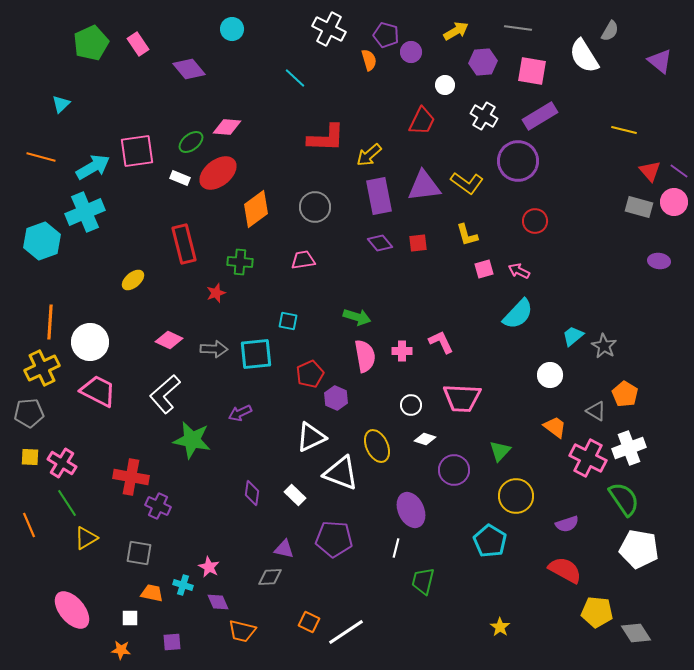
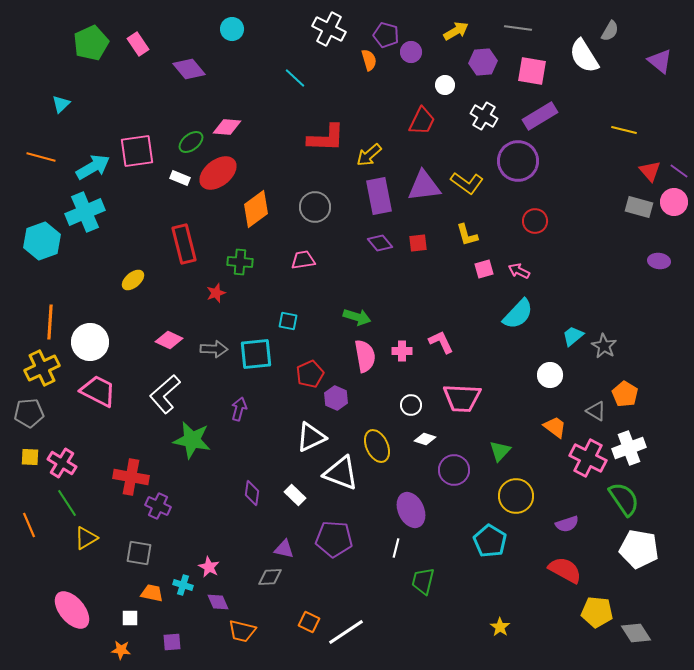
purple arrow at (240, 413): moved 1 px left, 4 px up; rotated 130 degrees clockwise
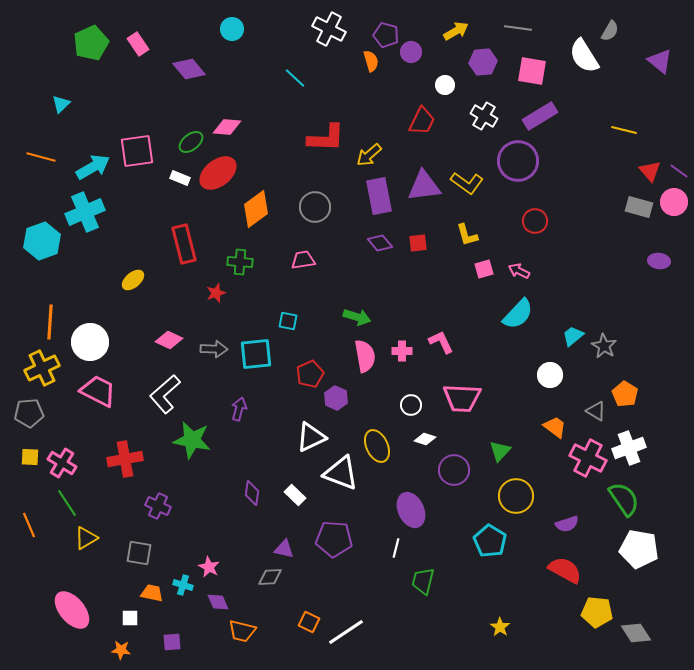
orange semicircle at (369, 60): moved 2 px right, 1 px down
red cross at (131, 477): moved 6 px left, 18 px up; rotated 20 degrees counterclockwise
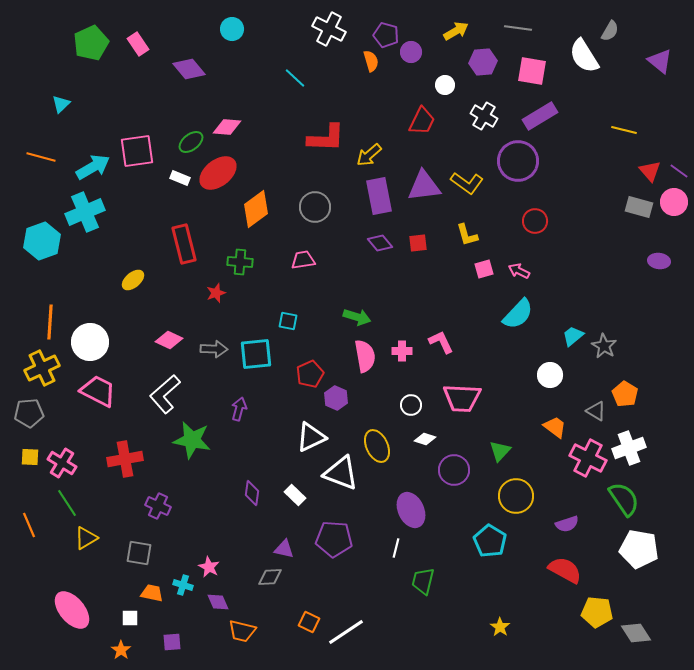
orange star at (121, 650): rotated 30 degrees clockwise
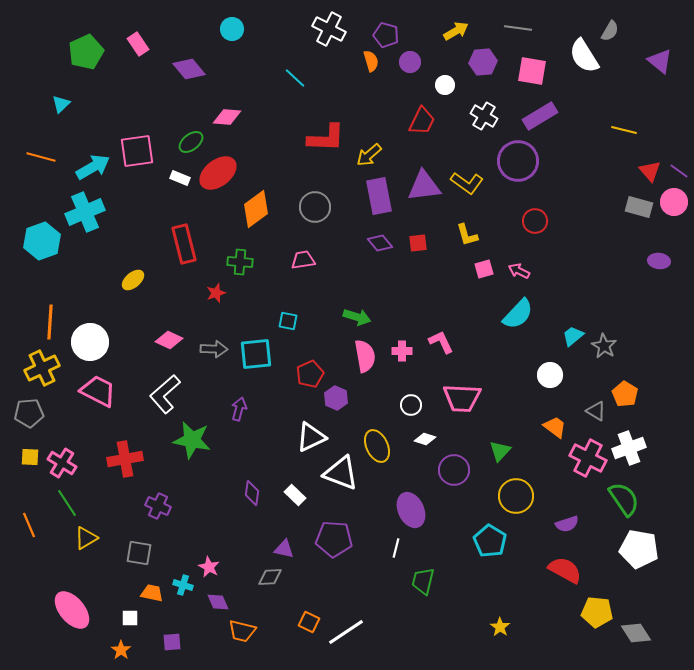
green pentagon at (91, 43): moved 5 px left, 9 px down
purple circle at (411, 52): moved 1 px left, 10 px down
pink diamond at (227, 127): moved 10 px up
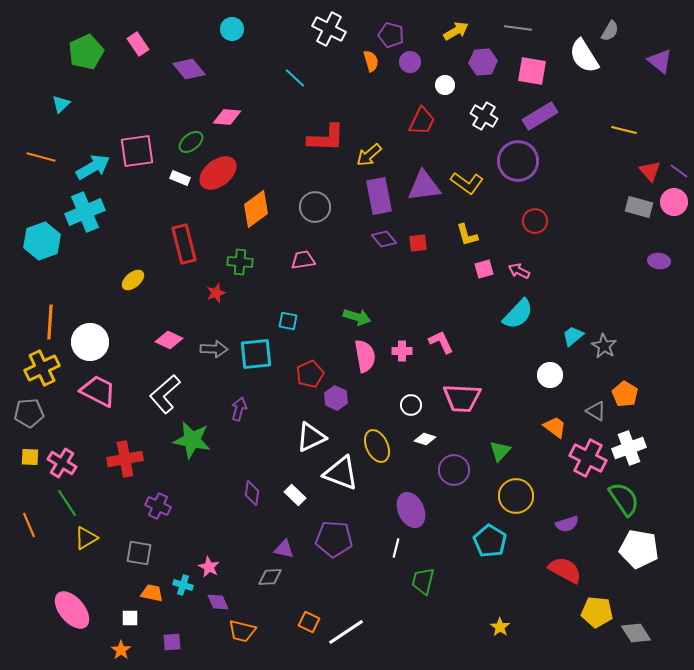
purple pentagon at (386, 35): moved 5 px right
purple diamond at (380, 243): moved 4 px right, 4 px up
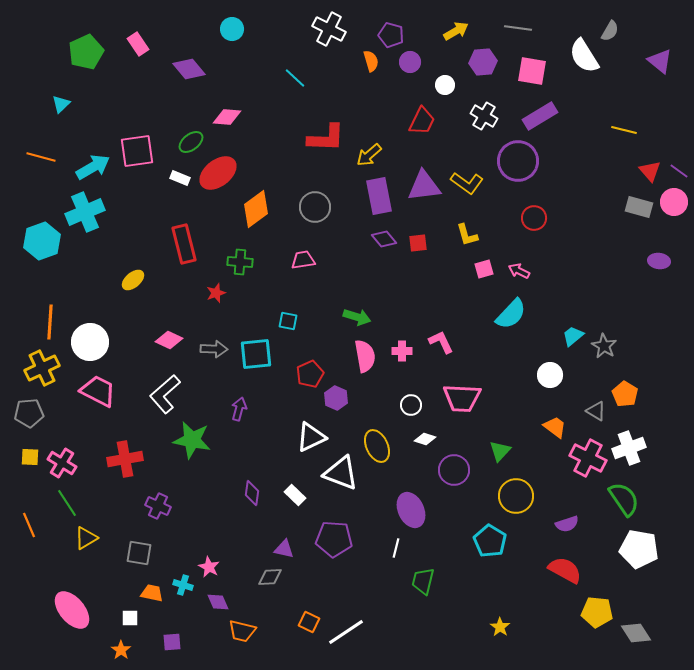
red circle at (535, 221): moved 1 px left, 3 px up
cyan semicircle at (518, 314): moved 7 px left
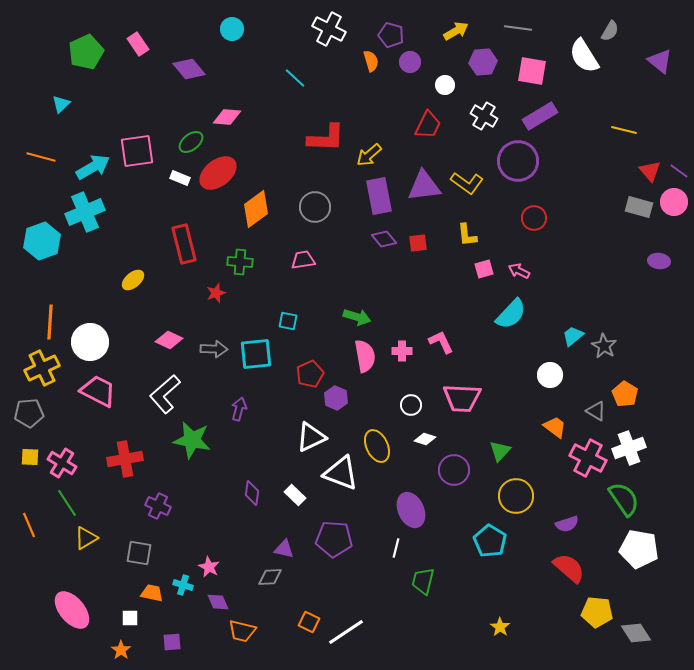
red trapezoid at (422, 121): moved 6 px right, 4 px down
yellow L-shape at (467, 235): rotated 10 degrees clockwise
red semicircle at (565, 570): moved 4 px right, 2 px up; rotated 12 degrees clockwise
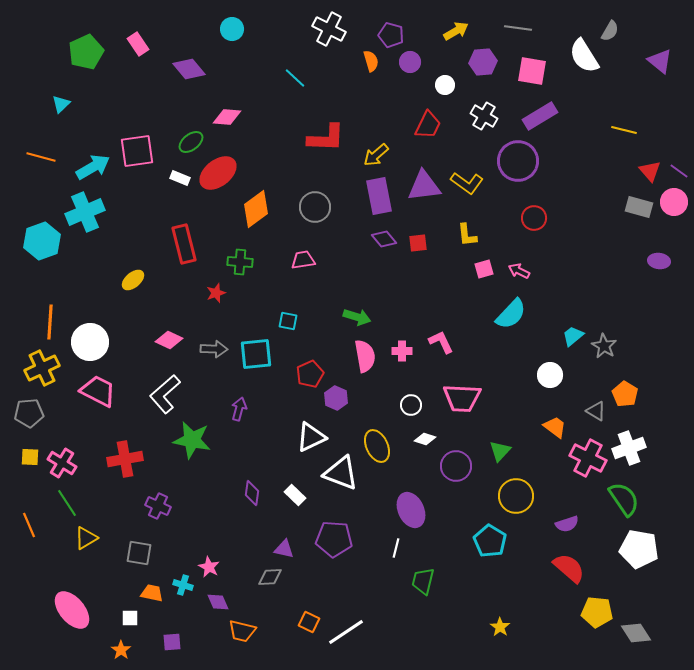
yellow arrow at (369, 155): moved 7 px right
purple circle at (454, 470): moved 2 px right, 4 px up
